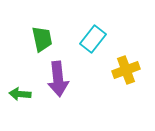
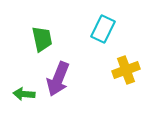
cyan rectangle: moved 10 px right, 10 px up; rotated 12 degrees counterclockwise
purple arrow: rotated 28 degrees clockwise
green arrow: moved 4 px right
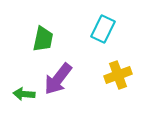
green trapezoid: moved 1 px right; rotated 24 degrees clockwise
yellow cross: moved 8 px left, 5 px down
purple arrow: rotated 16 degrees clockwise
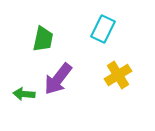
yellow cross: rotated 12 degrees counterclockwise
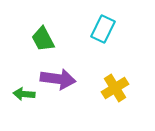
green trapezoid: rotated 140 degrees clockwise
yellow cross: moved 3 px left, 13 px down
purple arrow: rotated 120 degrees counterclockwise
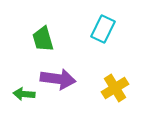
green trapezoid: rotated 12 degrees clockwise
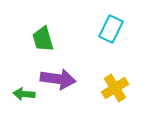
cyan rectangle: moved 8 px right
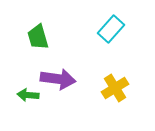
cyan rectangle: rotated 16 degrees clockwise
green trapezoid: moved 5 px left, 2 px up
green arrow: moved 4 px right, 1 px down
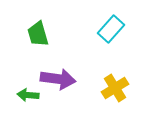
green trapezoid: moved 3 px up
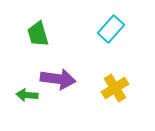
green arrow: moved 1 px left
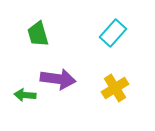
cyan rectangle: moved 2 px right, 4 px down
green arrow: moved 2 px left
